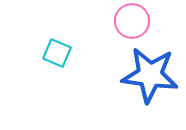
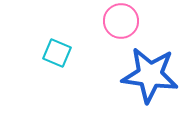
pink circle: moved 11 px left
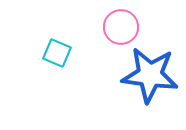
pink circle: moved 6 px down
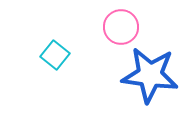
cyan square: moved 2 px left, 2 px down; rotated 16 degrees clockwise
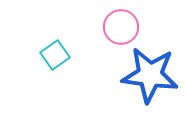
cyan square: rotated 16 degrees clockwise
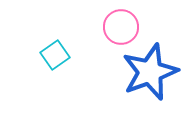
blue star: moved 3 px up; rotated 28 degrees counterclockwise
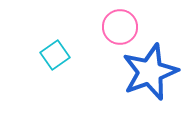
pink circle: moved 1 px left
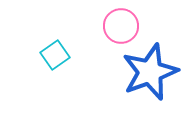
pink circle: moved 1 px right, 1 px up
